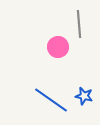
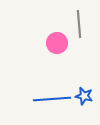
pink circle: moved 1 px left, 4 px up
blue line: moved 1 px right, 1 px up; rotated 39 degrees counterclockwise
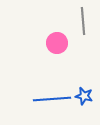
gray line: moved 4 px right, 3 px up
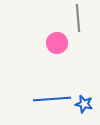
gray line: moved 5 px left, 3 px up
blue star: moved 8 px down
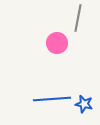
gray line: rotated 16 degrees clockwise
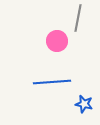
pink circle: moved 2 px up
blue line: moved 17 px up
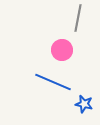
pink circle: moved 5 px right, 9 px down
blue line: moved 1 px right; rotated 27 degrees clockwise
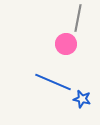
pink circle: moved 4 px right, 6 px up
blue star: moved 2 px left, 5 px up
